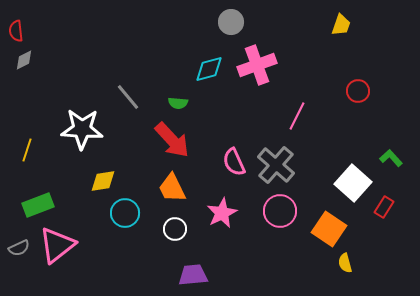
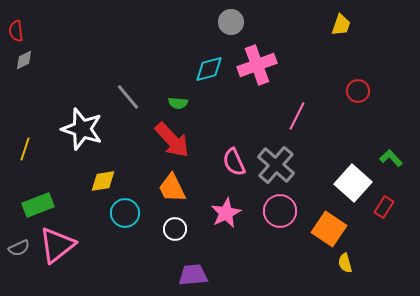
white star: rotated 15 degrees clockwise
yellow line: moved 2 px left, 1 px up
pink star: moved 4 px right
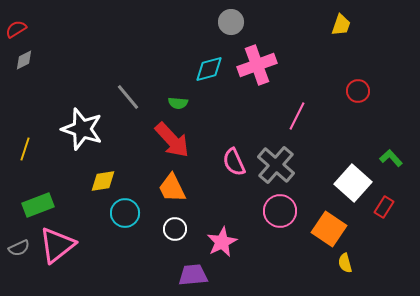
red semicircle: moved 2 px up; rotated 65 degrees clockwise
pink star: moved 4 px left, 29 px down
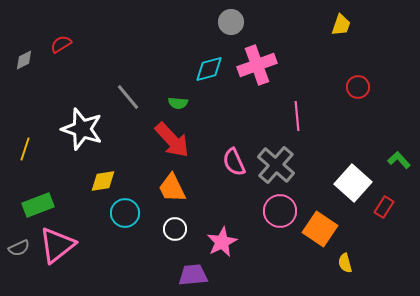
red semicircle: moved 45 px right, 15 px down
red circle: moved 4 px up
pink line: rotated 32 degrees counterclockwise
green L-shape: moved 8 px right, 2 px down
orange square: moved 9 px left
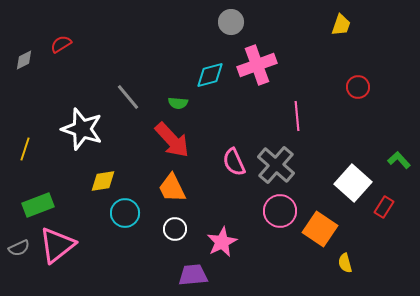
cyan diamond: moved 1 px right, 6 px down
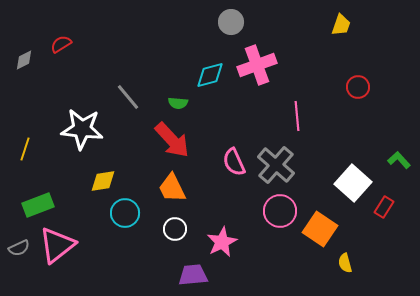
white star: rotated 12 degrees counterclockwise
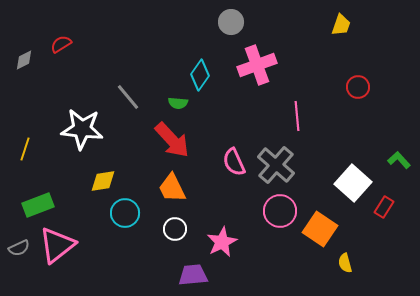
cyan diamond: moved 10 px left; rotated 40 degrees counterclockwise
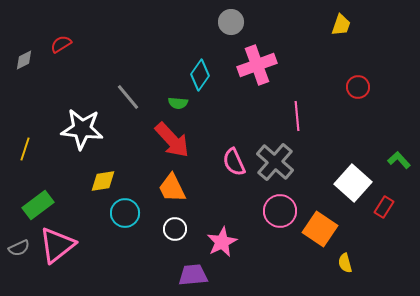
gray cross: moved 1 px left, 3 px up
green rectangle: rotated 16 degrees counterclockwise
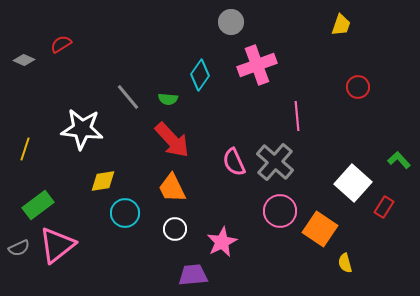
gray diamond: rotated 50 degrees clockwise
green semicircle: moved 10 px left, 4 px up
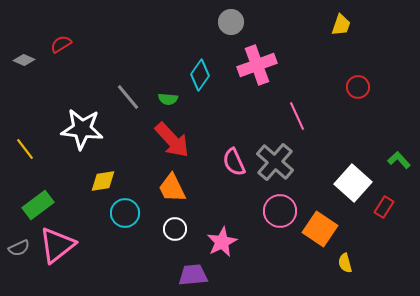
pink line: rotated 20 degrees counterclockwise
yellow line: rotated 55 degrees counterclockwise
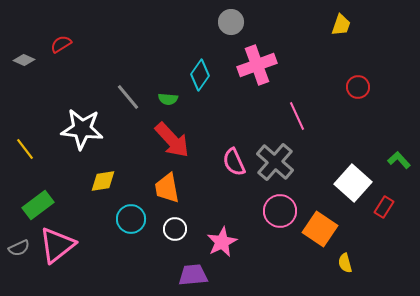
orange trapezoid: moved 5 px left; rotated 16 degrees clockwise
cyan circle: moved 6 px right, 6 px down
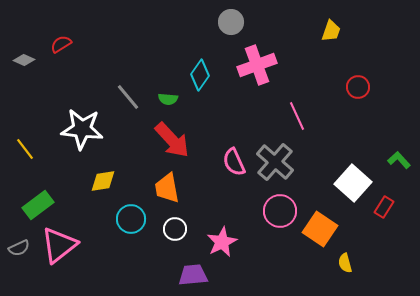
yellow trapezoid: moved 10 px left, 6 px down
pink triangle: moved 2 px right
